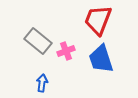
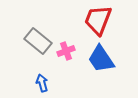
blue trapezoid: rotated 16 degrees counterclockwise
blue arrow: rotated 24 degrees counterclockwise
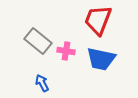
pink cross: rotated 30 degrees clockwise
blue trapezoid: rotated 44 degrees counterclockwise
blue arrow: rotated 12 degrees counterclockwise
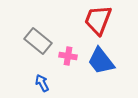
pink cross: moved 2 px right, 5 px down
blue trapezoid: moved 2 px down; rotated 40 degrees clockwise
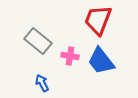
pink cross: moved 2 px right
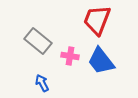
red trapezoid: moved 1 px left
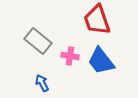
red trapezoid: rotated 40 degrees counterclockwise
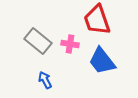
pink cross: moved 12 px up
blue trapezoid: moved 1 px right
blue arrow: moved 3 px right, 3 px up
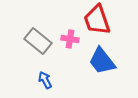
pink cross: moved 5 px up
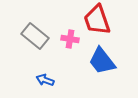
gray rectangle: moved 3 px left, 5 px up
blue arrow: rotated 42 degrees counterclockwise
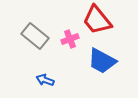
red trapezoid: rotated 20 degrees counterclockwise
pink cross: rotated 30 degrees counterclockwise
blue trapezoid: rotated 24 degrees counterclockwise
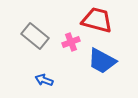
red trapezoid: rotated 144 degrees clockwise
pink cross: moved 1 px right, 3 px down
blue arrow: moved 1 px left
